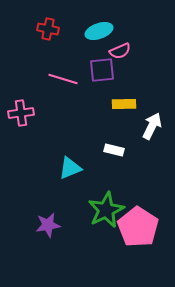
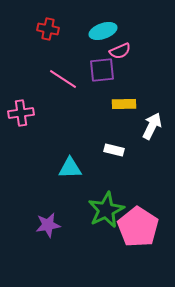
cyan ellipse: moved 4 px right
pink line: rotated 16 degrees clockwise
cyan triangle: rotated 20 degrees clockwise
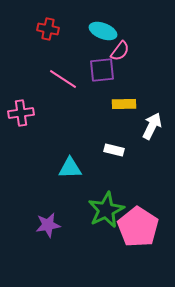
cyan ellipse: rotated 40 degrees clockwise
pink semicircle: rotated 30 degrees counterclockwise
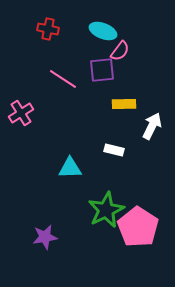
pink cross: rotated 25 degrees counterclockwise
purple star: moved 3 px left, 12 px down
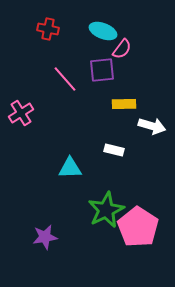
pink semicircle: moved 2 px right, 2 px up
pink line: moved 2 px right; rotated 16 degrees clockwise
white arrow: rotated 80 degrees clockwise
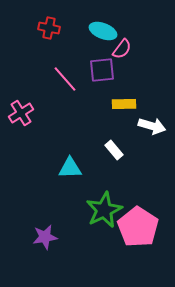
red cross: moved 1 px right, 1 px up
white rectangle: rotated 36 degrees clockwise
green star: moved 2 px left
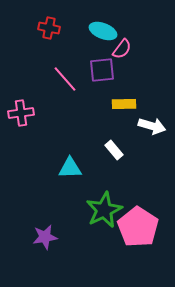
pink cross: rotated 25 degrees clockwise
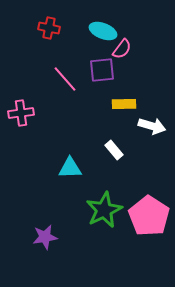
pink pentagon: moved 11 px right, 11 px up
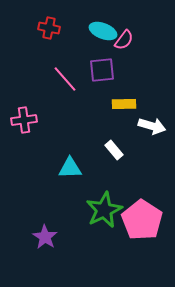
pink semicircle: moved 2 px right, 9 px up
pink cross: moved 3 px right, 7 px down
pink pentagon: moved 7 px left, 4 px down
purple star: rotated 30 degrees counterclockwise
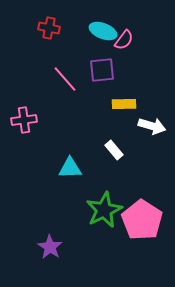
purple star: moved 5 px right, 10 px down
